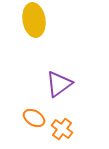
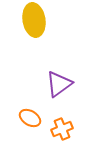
orange ellipse: moved 4 px left
orange cross: rotated 30 degrees clockwise
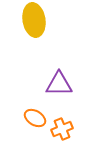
purple triangle: rotated 36 degrees clockwise
orange ellipse: moved 5 px right
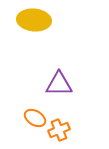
yellow ellipse: rotated 76 degrees counterclockwise
orange cross: moved 3 px left, 1 px down
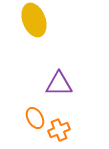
yellow ellipse: rotated 64 degrees clockwise
orange ellipse: rotated 30 degrees clockwise
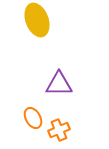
yellow ellipse: moved 3 px right
orange ellipse: moved 2 px left
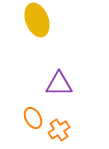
orange cross: rotated 10 degrees counterclockwise
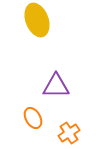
purple triangle: moved 3 px left, 2 px down
orange cross: moved 10 px right, 3 px down
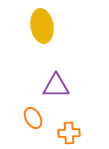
yellow ellipse: moved 5 px right, 6 px down; rotated 12 degrees clockwise
orange cross: rotated 30 degrees clockwise
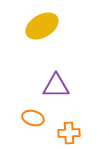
yellow ellipse: rotated 68 degrees clockwise
orange ellipse: rotated 45 degrees counterclockwise
